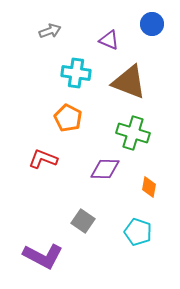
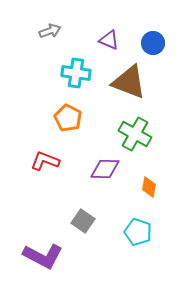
blue circle: moved 1 px right, 19 px down
green cross: moved 2 px right, 1 px down; rotated 12 degrees clockwise
red L-shape: moved 2 px right, 2 px down
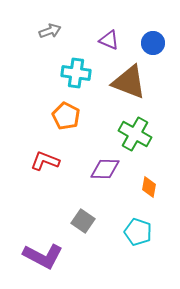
orange pentagon: moved 2 px left, 2 px up
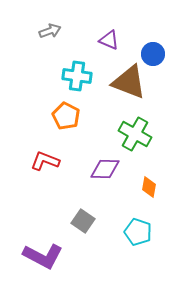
blue circle: moved 11 px down
cyan cross: moved 1 px right, 3 px down
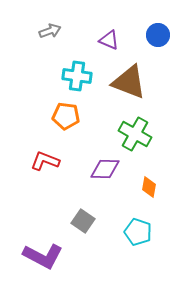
blue circle: moved 5 px right, 19 px up
orange pentagon: rotated 20 degrees counterclockwise
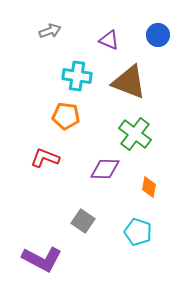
green cross: rotated 8 degrees clockwise
red L-shape: moved 3 px up
purple L-shape: moved 1 px left, 3 px down
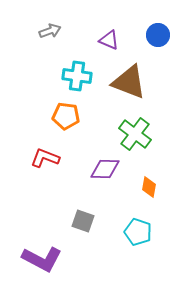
gray square: rotated 15 degrees counterclockwise
